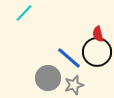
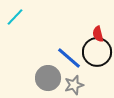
cyan line: moved 9 px left, 4 px down
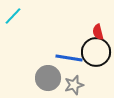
cyan line: moved 2 px left, 1 px up
red semicircle: moved 2 px up
black circle: moved 1 px left
blue line: rotated 32 degrees counterclockwise
